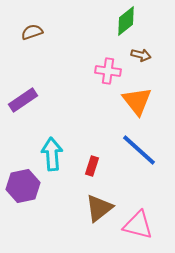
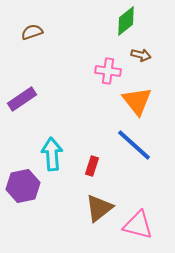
purple rectangle: moved 1 px left, 1 px up
blue line: moved 5 px left, 5 px up
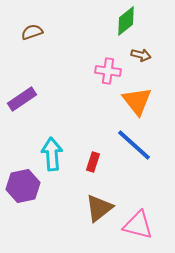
red rectangle: moved 1 px right, 4 px up
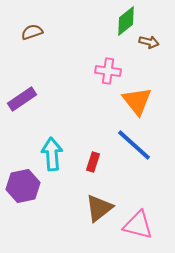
brown arrow: moved 8 px right, 13 px up
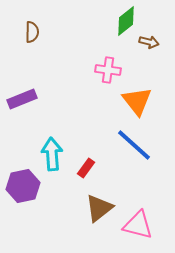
brown semicircle: rotated 110 degrees clockwise
pink cross: moved 1 px up
purple rectangle: rotated 12 degrees clockwise
red rectangle: moved 7 px left, 6 px down; rotated 18 degrees clockwise
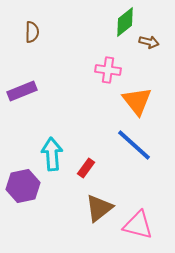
green diamond: moved 1 px left, 1 px down
purple rectangle: moved 8 px up
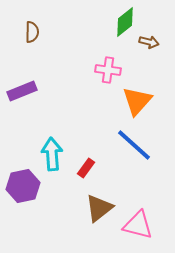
orange triangle: rotated 20 degrees clockwise
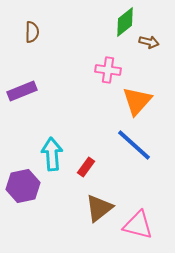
red rectangle: moved 1 px up
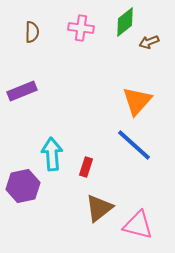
brown arrow: rotated 144 degrees clockwise
pink cross: moved 27 px left, 42 px up
red rectangle: rotated 18 degrees counterclockwise
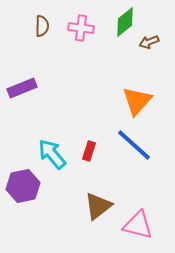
brown semicircle: moved 10 px right, 6 px up
purple rectangle: moved 3 px up
cyan arrow: rotated 36 degrees counterclockwise
red rectangle: moved 3 px right, 16 px up
brown triangle: moved 1 px left, 2 px up
